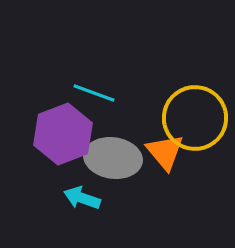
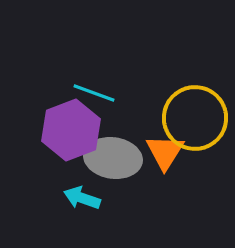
purple hexagon: moved 8 px right, 4 px up
orange triangle: rotated 12 degrees clockwise
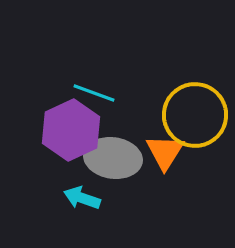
yellow circle: moved 3 px up
purple hexagon: rotated 4 degrees counterclockwise
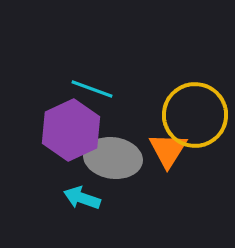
cyan line: moved 2 px left, 4 px up
orange triangle: moved 3 px right, 2 px up
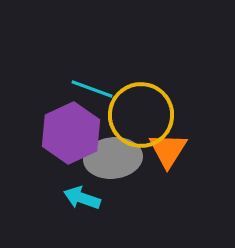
yellow circle: moved 54 px left
purple hexagon: moved 3 px down
gray ellipse: rotated 14 degrees counterclockwise
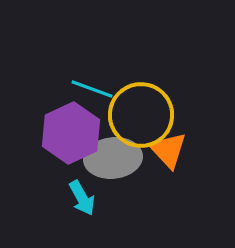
orange triangle: rotated 15 degrees counterclockwise
cyan arrow: rotated 138 degrees counterclockwise
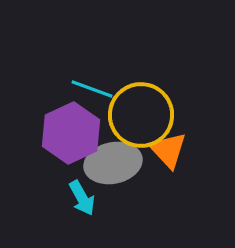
gray ellipse: moved 5 px down; rotated 6 degrees counterclockwise
